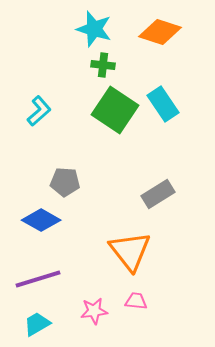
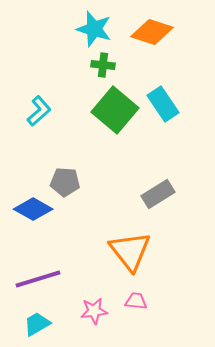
orange diamond: moved 8 px left
green square: rotated 6 degrees clockwise
blue diamond: moved 8 px left, 11 px up
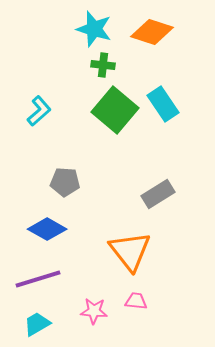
blue diamond: moved 14 px right, 20 px down
pink star: rotated 12 degrees clockwise
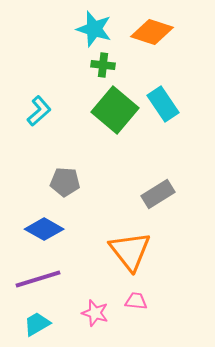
blue diamond: moved 3 px left
pink star: moved 1 px right, 2 px down; rotated 12 degrees clockwise
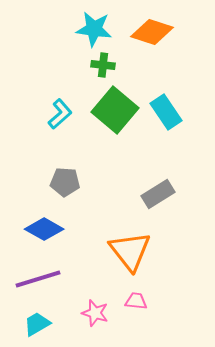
cyan star: rotated 9 degrees counterclockwise
cyan rectangle: moved 3 px right, 8 px down
cyan L-shape: moved 21 px right, 3 px down
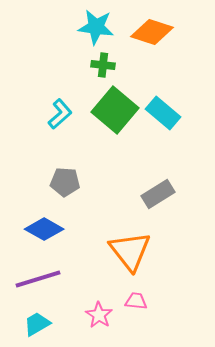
cyan star: moved 2 px right, 2 px up
cyan rectangle: moved 3 px left, 1 px down; rotated 16 degrees counterclockwise
pink star: moved 4 px right, 2 px down; rotated 16 degrees clockwise
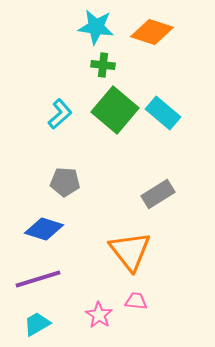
blue diamond: rotated 12 degrees counterclockwise
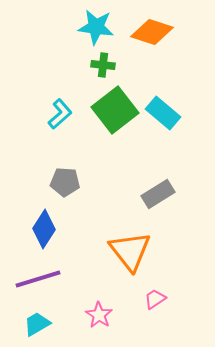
green square: rotated 12 degrees clockwise
blue diamond: rotated 75 degrees counterclockwise
pink trapezoid: moved 19 px right, 2 px up; rotated 40 degrees counterclockwise
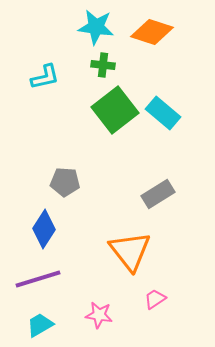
cyan L-shape: moved 15 px left, 37 px up; rotated 28 degrees clockwise
pink star: rotated 24 degrees counterclockwise
cyan trapezoid: moved 3 px right, 1 px down
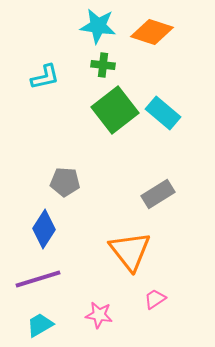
cyan star: moved 2 px right, 1 px up
